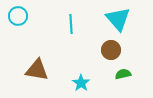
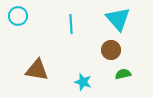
cyan star: moved 2 px right, 1 px up; rotated 18 degrees counterclockwise
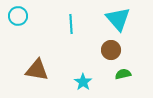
cyan star: rotated 18 degrees clockwise
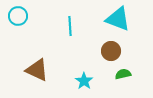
cyan triangle: rotated 28 degrees counterclockwise
cyan line: moved 1 px left, 2 px down
brown circle: moved 1 px down
brown triangle: rotated 15 degrees clockwise
cyan star: moved 1 px right, 1 px up
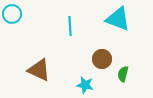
cyan circle: moved 6 px left, 2 px up
brown circle: moved 9 px left, 8 px down
brown triangle: moved 2 px right
green semicircle: rotated 63 degrees counterclockwise
cyan star: moved 1 px right, 4 px down; rotated 24 degrees counterclockwise
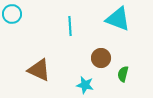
brown circle: moved 1 px left, 1 px up
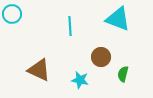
brown circle: moved 1 px up
cyan star: moved 5 px left, 5 px up
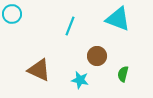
cyan line: rotated 24 degrees clockwise
brown circle: moved 4 px left, 1 px up
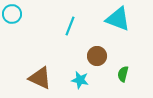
brown triangle: moved 1 px right, 8 px down
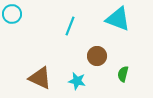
cyan star: moved 3 px left, 1 px down
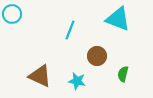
cyan line: moved 4 px down
brown triangle: moved 2 px up
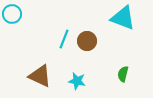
cyan triangle: moved 5 px right, 1 px up
cyan line: moved 6 px left, 9 px down
brown circle: moved 10 px left, 15 px up
